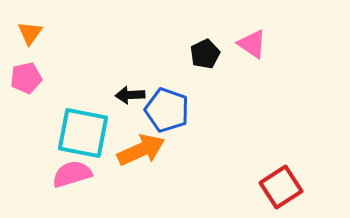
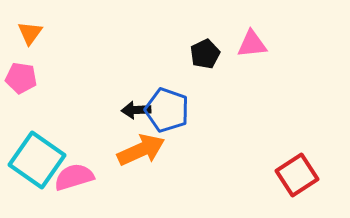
pink triangle: rotated 40 degrees counterclockwise
pink pentagon: moved 5 px left; rotated 20 degrees clockwise
black arrow: moved 6 px right, 15 px down
cyan square: moved 46 px left, 27 px down; rotated 24 degrees clockwise
pink semicircle: moved 2 px right, 3 px down
red square: moved 16 px right, 12 px up
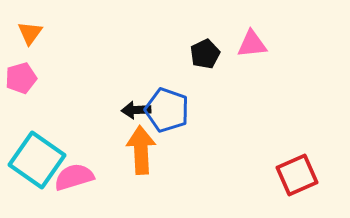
pink pentagon: rotated 24 degrees counterclockwise
orange arrow: rotated 69 degrees counterclockwise
red square: rotated 9 degrees clockwise
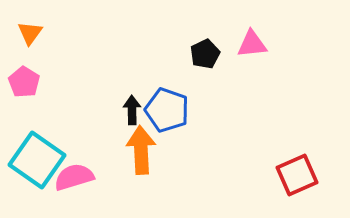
pink pentagon: moved 3 px right, 4 px down; rotated 24 degrees counterclockwise
black arrow: moved 4 px left; rotated 92 degrees clockwise
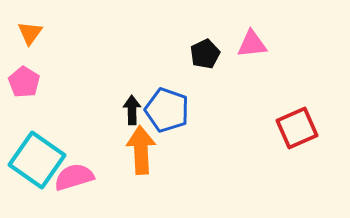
red square: moved 47 px up
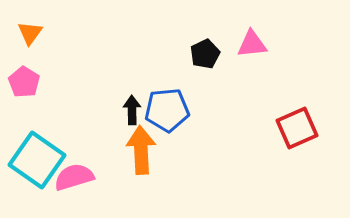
blue pentagon: rotated 24 degrees counterclockwise
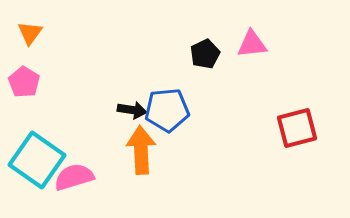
black arrow: rotated 100 degrees clockwise
red square: rotated 9 degrees clockwise
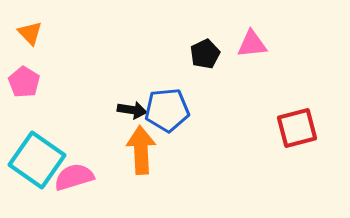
orange triangle: rotated 20 degrees counterclockwise
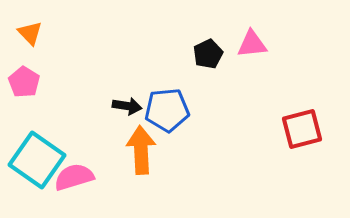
black pentagon: moved 3 px right
black arrow: moved 5 px left, 4 px up
red square: moved 5 px right, 1 px down
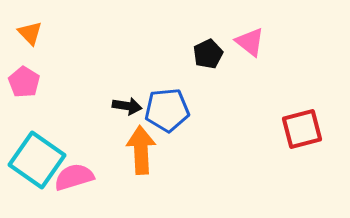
pink triangle: moved 2 px left, 2 px up; rotated 44 degrees clockwise
